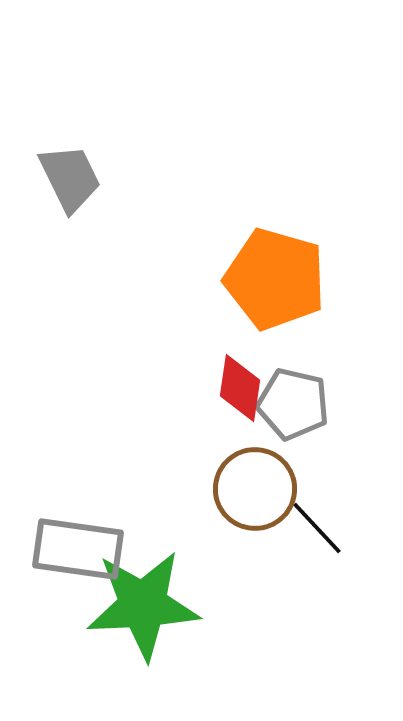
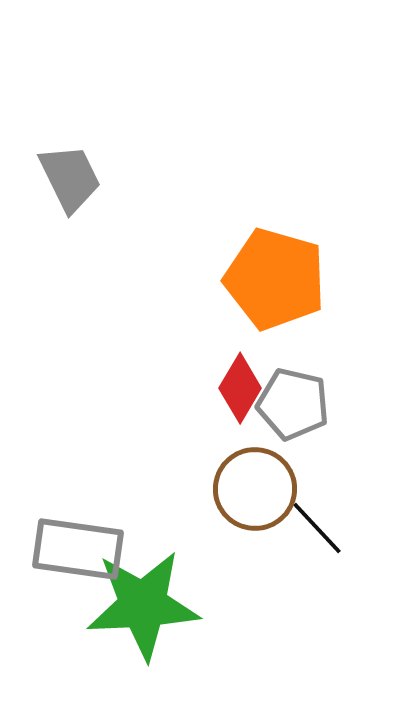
red diamond: rotated 22 degrees clockwise
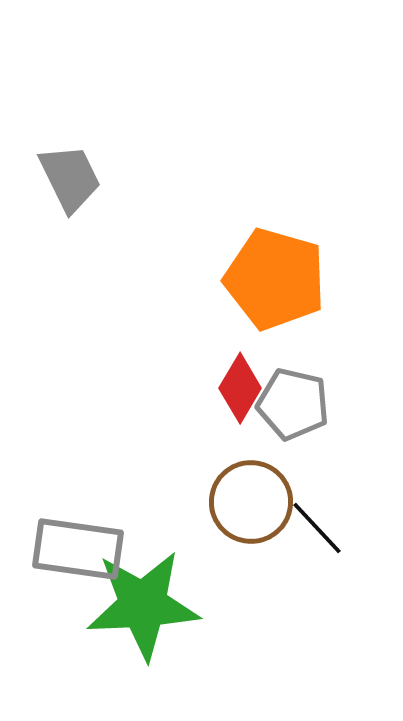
brown circle: moved 4 px left, 13 px down
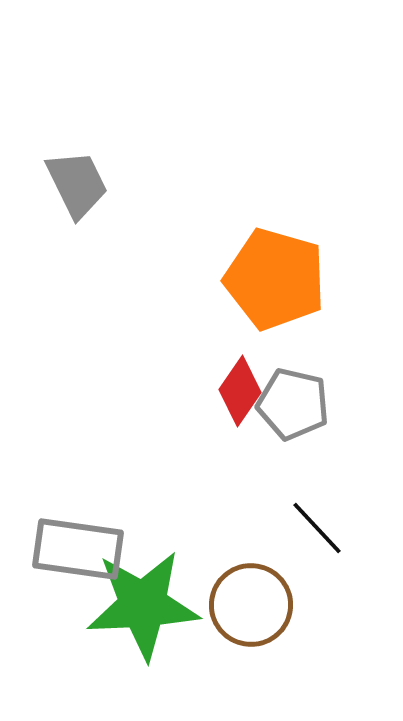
gray trapezoid: moved 7 px right, 6 px down
red diamond: moved 3 px down; rotated 4 degrees clockwise
brown circle: moved 103 px down
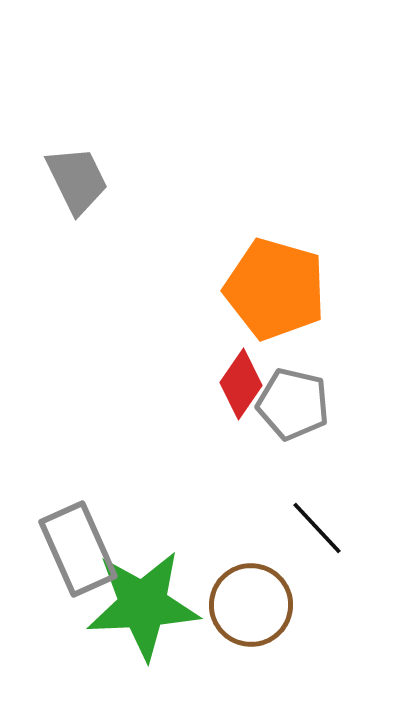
gray trapezoid: moved 4 px up
orange pentagon: moved 10 px down
red diamond: moved 1 px right, 7 px up
gray rectangle: rotated 58 degrees clockwise
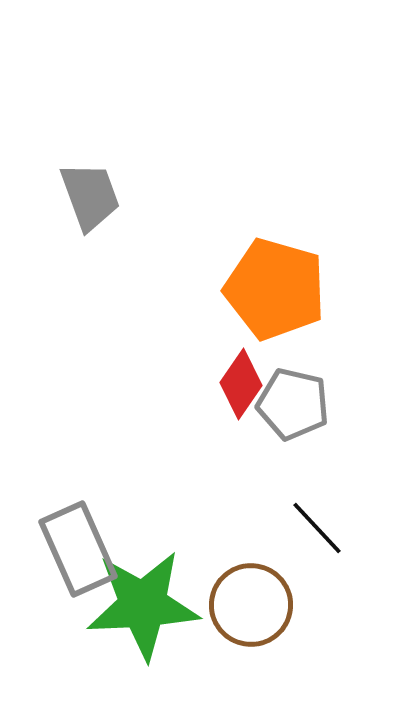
gray trapezoid: moved 13 px right, 16 px down; rotated 6 degrees clockwise
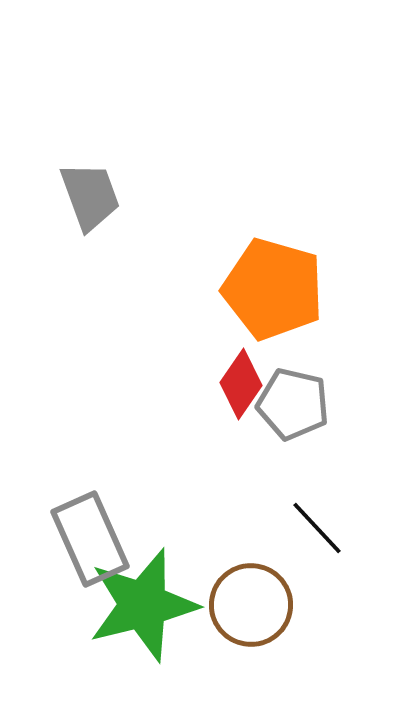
orange pentagon: moved 2 px left
gray rectangle: moved 12 px right, 10 px up
green star: rotated 11 degrees counterclockwise
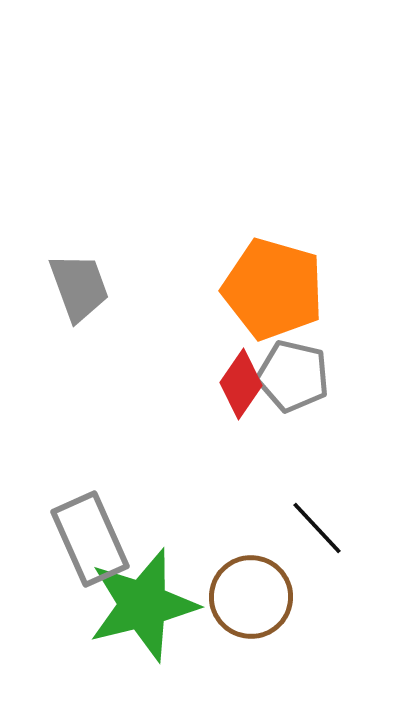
gray trapezoid: moved 11 px left, 91 px down
gray pentagon: moved 28 px up
brown circle: moved 8 px up
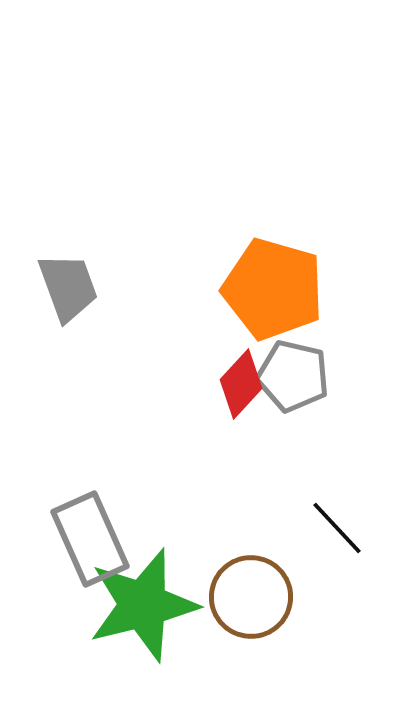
gray trapezoid: moved 11 px left
red diamond: rotated 8 degrees clockwise
black line: moved 20 px right
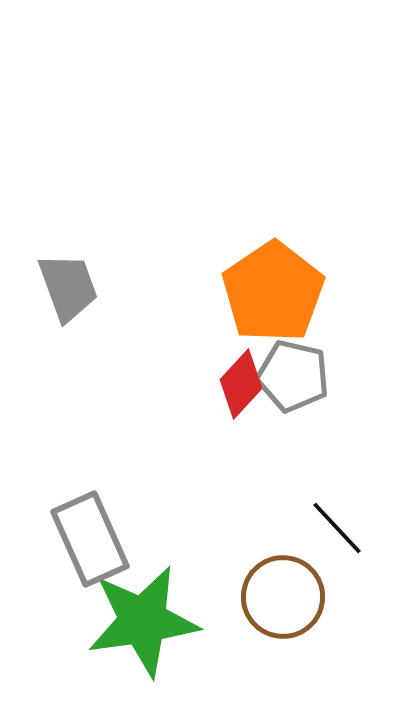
orange pentagon: moved 3 px down; rotated 22 degrees clockwise
brown circle: moved 32 px right
green star: moved 16 px down; rotated 6 degrees clockwise
